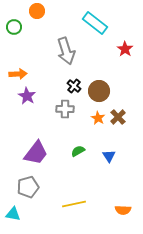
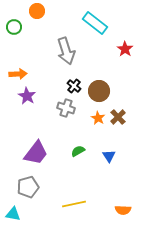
gray cross: moved 1 px right, 1 px up; rotated 18 degrees clockwise
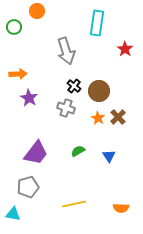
cyan rectangle: moved 2 px right; rotated 60 degrees clockwise
purple star: moved 2 px right, 2 px down
orange semicircle: moved 2 px left, 2 px up
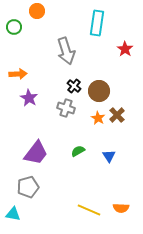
brown cross: moved 1 px left, 2 px up
yellow line: moved 15 px right, 6 px down; rotated 35 degrees clockwise
